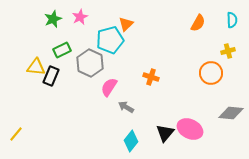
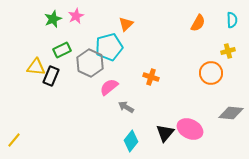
pink star: moved 4 px left, 1 px up
cyan pentagon: moved 1 px left, 7 px down
pink semicircle: rotated 18 degrees clockwise
yellow line: moved 2 px left, 6 px down
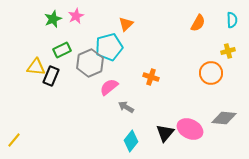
gray hexagon: rotated 12 degrees clockwise
gray diamond: moved 7 px left, 5 px down
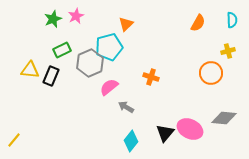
yellow triangle: moved 6 px left, 3 px down
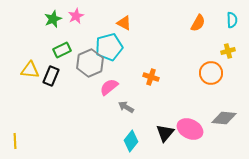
orange triangle: moved 2 px left, 1 px up; rotated 49 degrees counterclockwise
yellow line: moved 1 px right, 1 px down; rotated 42 degrees counterclockwise
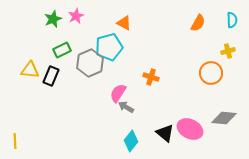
pink semicircle: moved 9 px right, 6 px down; rotated 18 degrees counterclockwise
black triangle: rotated 30 degrees counterclockwise
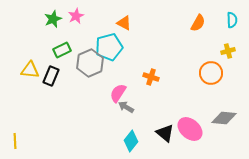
pink ellipse: rotated 15 degrees clockwise
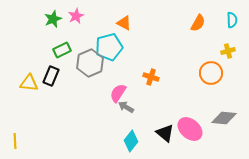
yellow triangle: moved 1 px left, 13 px down
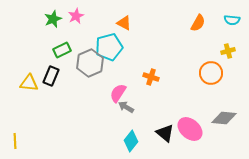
cyan semicircle: rotated 98 degrees clockwise
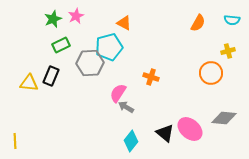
green rectangle: moved 1 px left, 5 px up
gray hexagon: rotated 20 degrees clockwise
